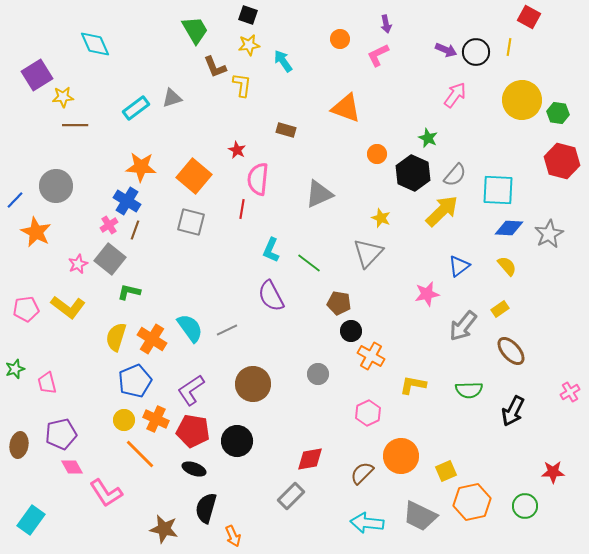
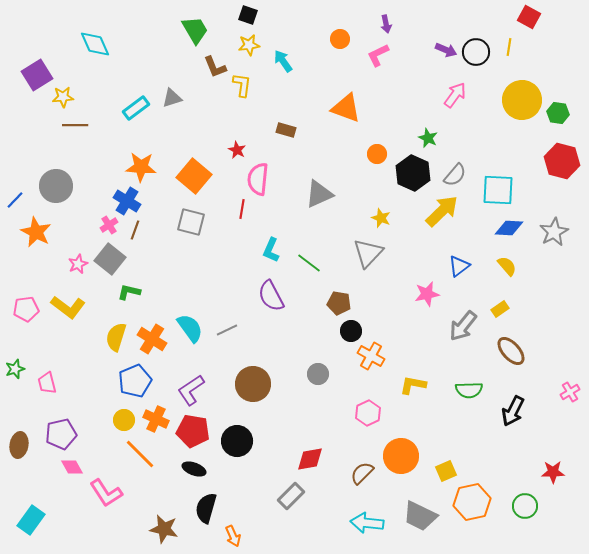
gray star at (549, 234): moved 5 px right, 2 px up
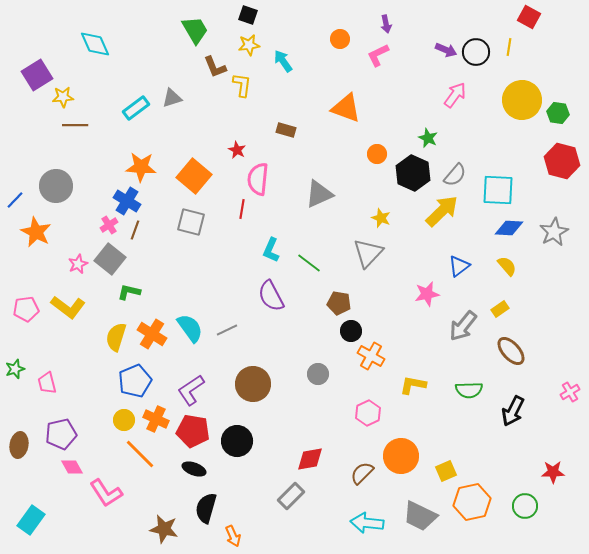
orange cross at (152, 339): moved 5 px up
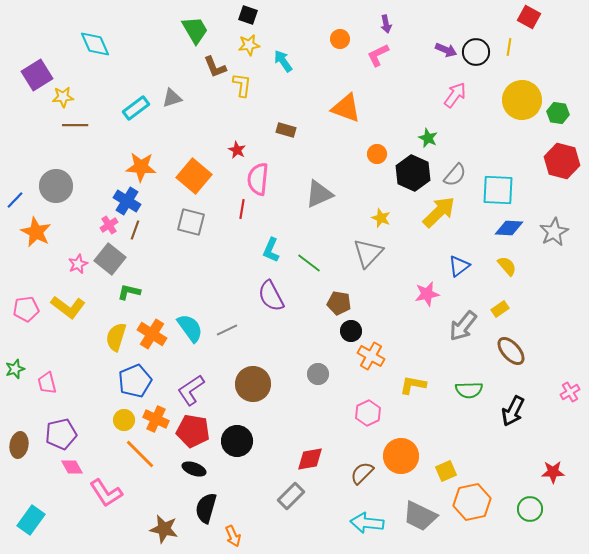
yellow arrow at (442, 211): moved 3 px left, 1 px down
green circle at (525, 506): moved 5 px right, 3 px down
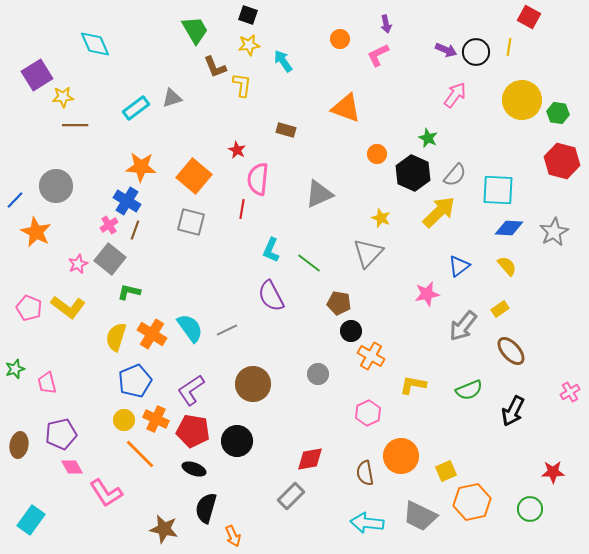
pink pentagon at (26, 309): moved 3 px right, 1 px up; rotated 30 degrees clockwise
green semicircle at (469, 390): rotated 20 degrees counterclockwise
brown semicircle at (362, 473): moved 3 px right; rotated 55 degrees counterclockwise
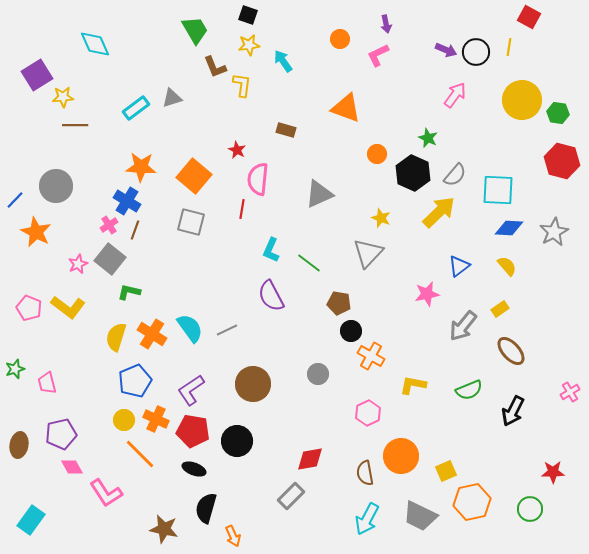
cyan arrow at (367, 523): moved 4 px up; rotated 68 degrees counterclockwise
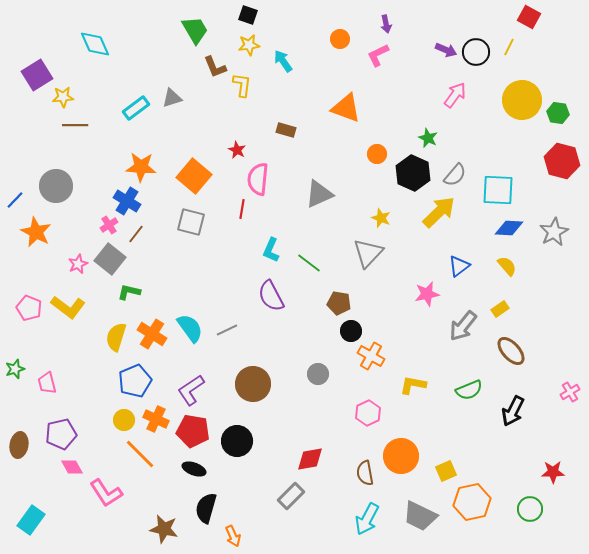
yellow line at (509, 47): rotated 18 degrees clockwise
brown line at (135, 230): moved 1 px right, 4 px down; rotated 18 degrees clockwise
